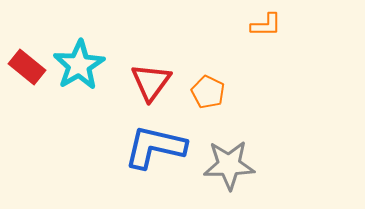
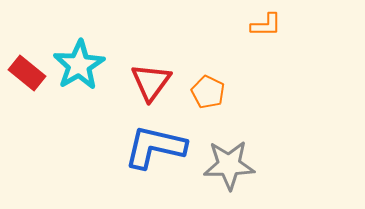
red rectangle: moved 6 px down
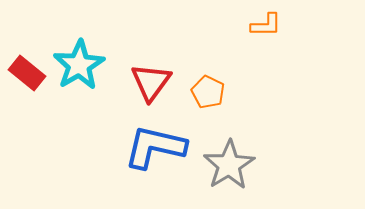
gray star: rotated 30 degrees counterclockwise
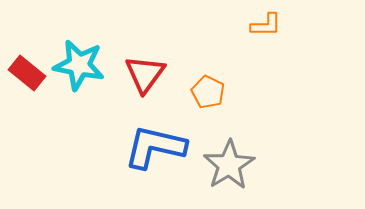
cyan star: rotated 30 degrees counterclockwise
red triangle: moved 6 px left, 8 px up
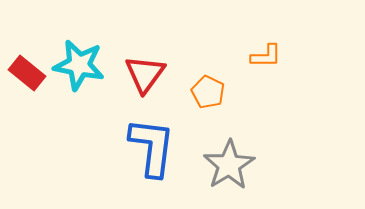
orange L-shape: moved 31 px down
blue L-shape: moved 3 px left; rotated 84 degrees clockwise
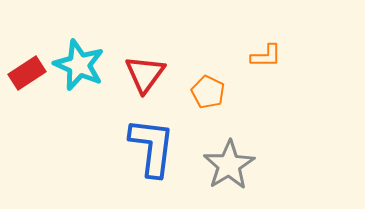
cyan star: rotated 12 degrees clockwise
red rectangle: rotated 72 degrees counterclockwise
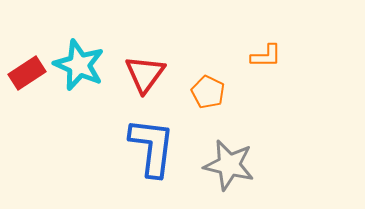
gray star: rotated 27 degrees counterclockwise
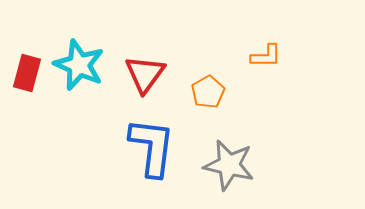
red rectangle: rotated 42 degrees counterclockwise
orange pentagon: rotated 16 degrees clockwise
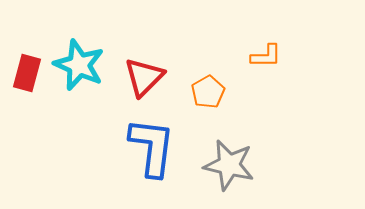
red triangle: moved 1 px left, 3 px down; rotated 9 degrees clockwise
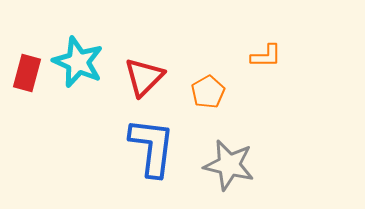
cyan star: moved 1 px left, 3 px up
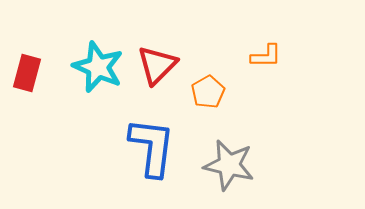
cyan star: moved 20 px right, 5 px down
red triangle: moved 13 px right, 12 px up
